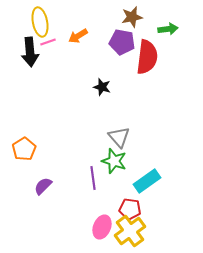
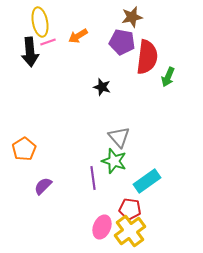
green arrow: moved 48 px down; rotated 120 degrees clockwise
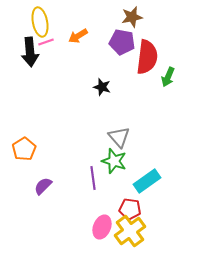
pink line: moved 2 px left
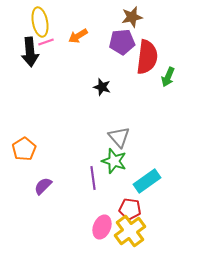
purple pentagon: rotated 15 degrees counterclockwise
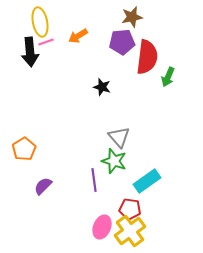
purple line: moved 1 px right, 2 px down
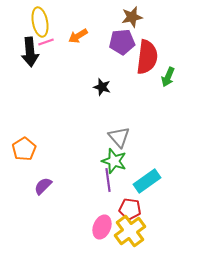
purple line: moved 14 px right
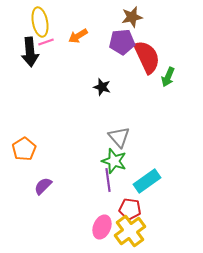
red semicircle: rotated 32 degrees counterclockwise
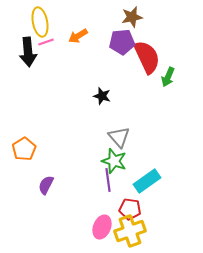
black arrow: moved 2 px left
black star: moved 9 px down
purple semicircle: moved 3 px right, 1 px up; rotated 18 degrees counterclockwise
yellow cross: rotated 16 degrees clockwise
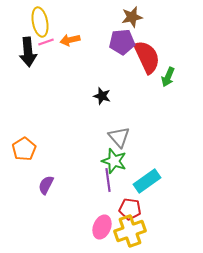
orange arrow: moved 8 px left, 4 px down; rotated 18 degrees clockwise
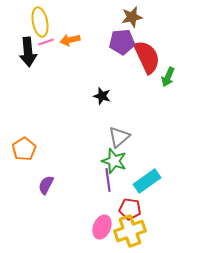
gray triangle: rotated 30 degrees clockwise
